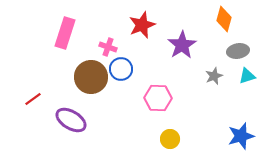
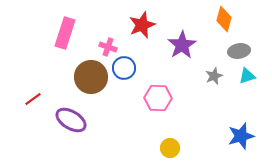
gray ellipse: moved 1 px right
blue circle: moved 3 px right, 1 px up
yellow circle: moved 9 px down
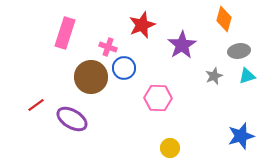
red line: moved 3 px right, 6 px down
purple ellipse: moved 1 px right, 1 px up
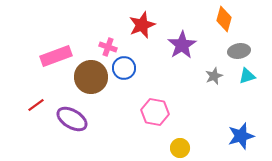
pink rectangle: moved 9 px left, 23 px down; rotated 52 degrees clockwise
pink hexagon: moved 3 px left, 14 px down; rotated 8 degrees clockwise
yellow circle: moved 10 px right
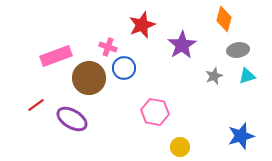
gray ellipse: moved 1 px left, 1 px up
brown circle: moved 2 px left, 1 px down
yellow circle: moved 1 px up
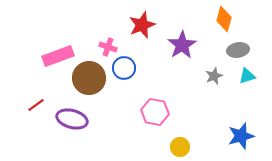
pink rectangle: moved 2 px right
purple ellipse: rotated 16 degrees counterclockwise
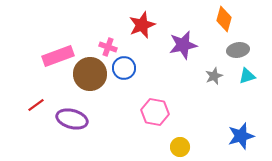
purple star: moved 1 px right; rotated 20 degrees clockwise
brown circle: moved 1 px right, 4 px up
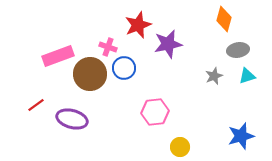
red star: moved 4 px left
purple star: moved 15 px left, 1 px up
pink hexagon: rotated 16 degrees counterclockwise
